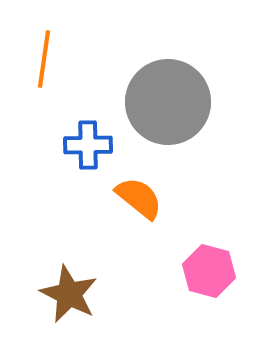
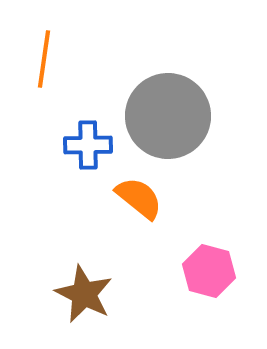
gray circle: moved 14 px down
brown star: moved 15 px right
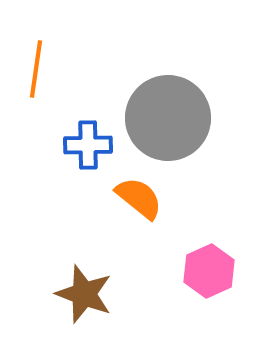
orange line: moved 8 px left, 10 px down
gray circle: moved 2 px down
pink hexagon: rotated 21 degrees clockwise
brown star: rotated 6 degrees counterclockwise
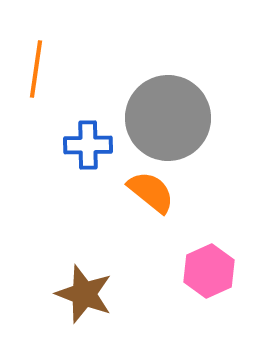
orange semicircle: moved 12 px right, 6 px up
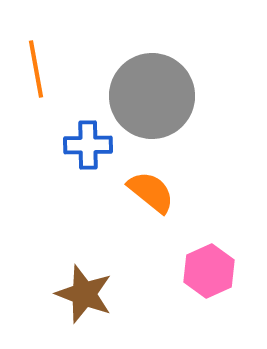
orange line: rotated 18 degrees counterclockwise
gray circle: moved 16 px left, 22 px up
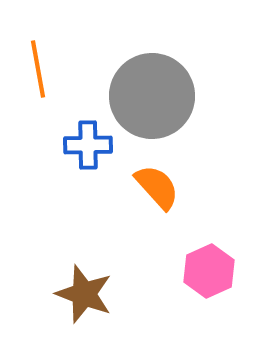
orange line: moved 2 px right
orange semicircle: moved 6 px right, 5 px up; rotated 9 degrees clockwise
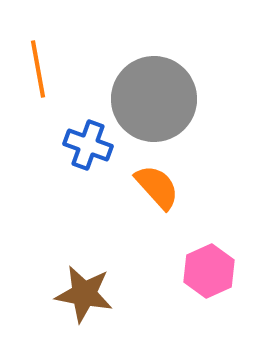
gray circle: moved 2 px right, 3 px down
blue cross: rotated 21 degrees clockwise
brown star: rotated 10 degrees counterclockwise
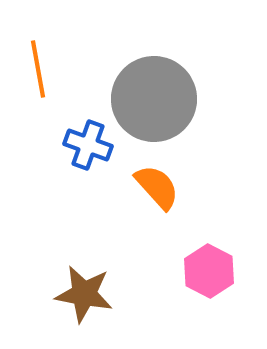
pink hexagon: rotated 9 degrees counterclockwise
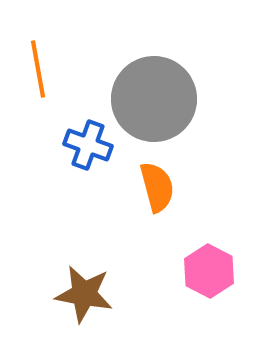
orange semicircle: rotated 27 degrees clockwise
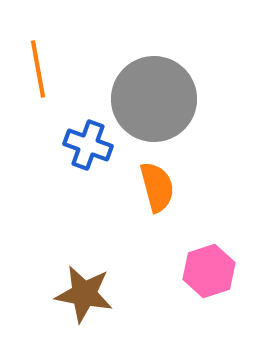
pink hexagon: rotated 15 degrees clockwise
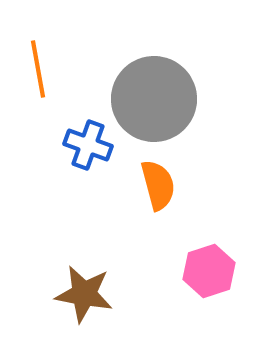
orange semicircle: moved 1 px right, 2 px up
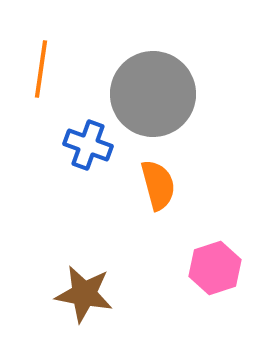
orange line: moved 3 px right; rotated 18 degrees clockwise
gray circle: moved 1 px left, 5 px up
pink hexagon: moved 6 px right, 3 px up
